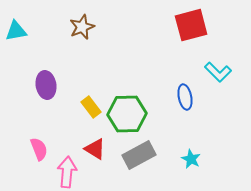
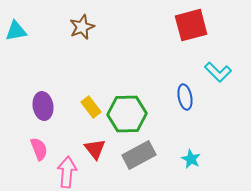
purple ellipse: moved 3 px left, 21 px down
red triangle: rotated 20 degrees clockwise
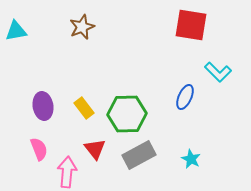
red square: rotated 24 degrees clockwise
blue ellipse: rotated 35 degrees clockwise
yellow rectangle: moved 7 px left, 1 px down
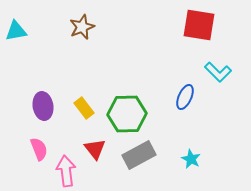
red square: moved 8 px right
pink arrow: moved 1 px left, 1 px up; rotated 12 degrees counterclockwise
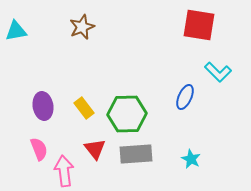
gray rectangle: moved 3 px left, 1 px up; rotated 24 degrees clockwise
pink arrow: moved 2 px left
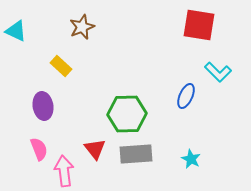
cyan triangle: rotated 35 degrees clockwise
blue ellipse: moved 1 px right, 1 px up
yellow rectangle: moved 23 px left, 42 px up; rotated 10 degrees counterclockwise
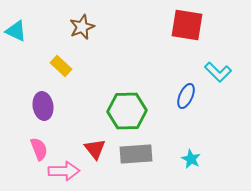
red square: moved 12 px left
green hexagon: moved 3 px up
pink arrow: rotated 96 degrees clockwise
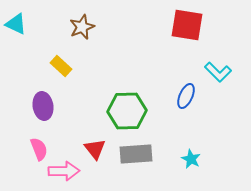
cyan triangle: moved 7 px up
